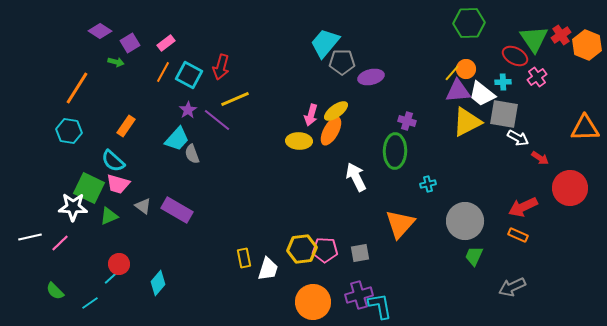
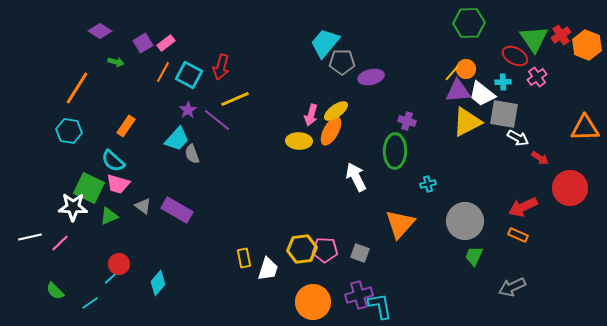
purple square at (130, 43): moved 13 px right
gray square at (360, 253): rotated 30 degrees clockwise
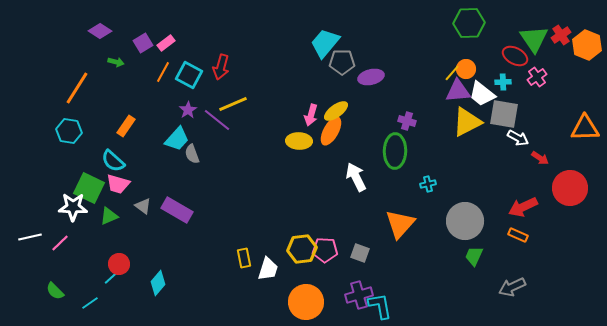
yellow line at (235, 99): moved 2 px left, 5 px down
orange circle at (313, 302): moved 7 px left
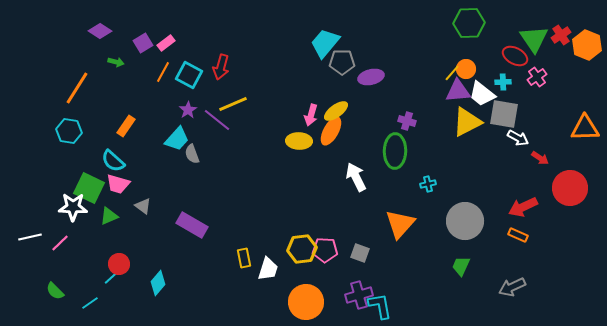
purple rectangle at (177, 210): moved 15 px right, 15 px down
green trapezoid at (474, 256): moved 13 px left, 10 px down
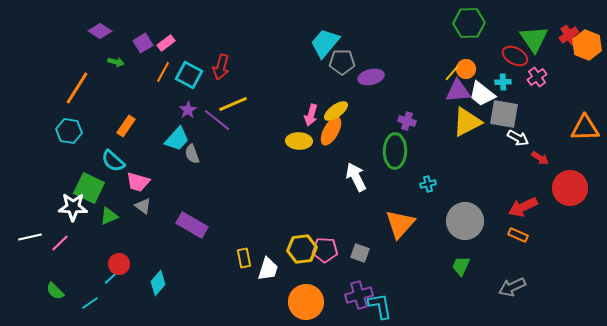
red cross at (561, 35): moved 8 px right
pink trapezoid at (118, 184): moved 20 px right, 2 px up
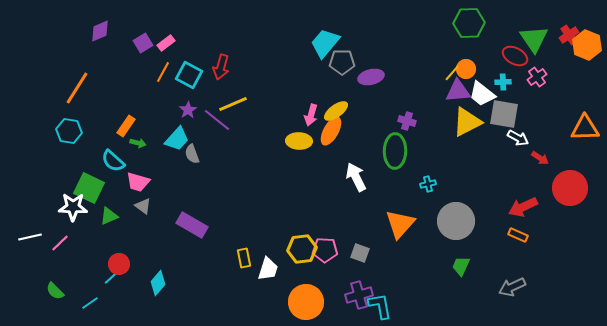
purple diamond at (100, 31): rotated 55 degrees counterclockwise
green arrow at (116, 62): moved 22 px right, 81 px down
gray circle at (465, 221): moved 9 px left
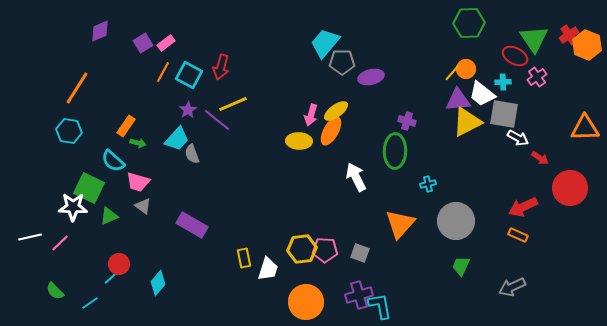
purple triangle at (458, 91): moved 9 px down
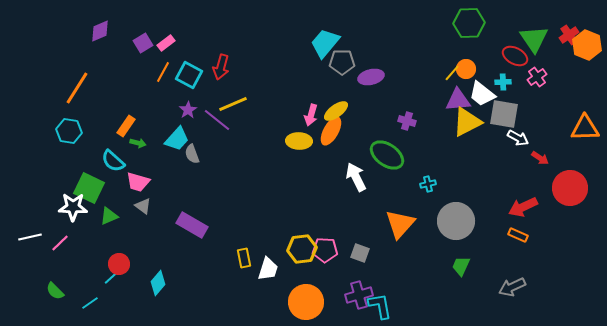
green ellipse at (395, 151): moved 8 px left, 4 px down; rotated 56 degrees counterclockwise
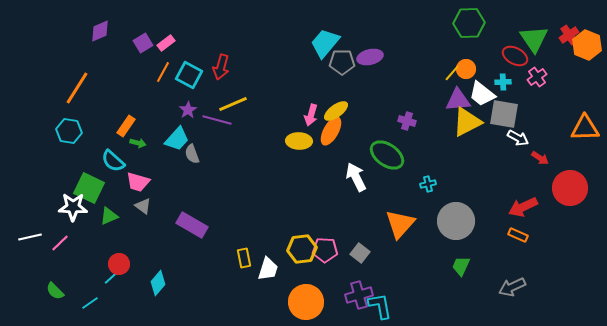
purple ellipse at (371, 77): moved 1 px left, 20 px up
purple line at (217, 120): rotated 24 degrees counterclockwise
gray square at (360, 253): rotated 18 degrees clockwise
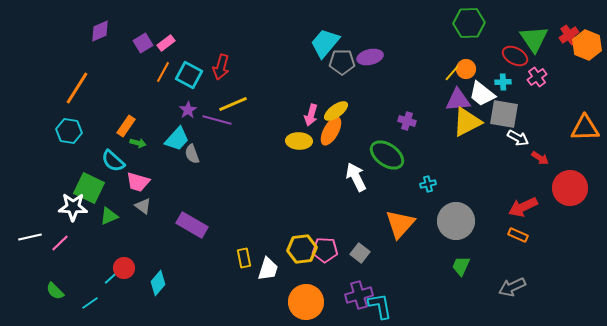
red circle at (119, 264): moved 5 px right, 4 px down
